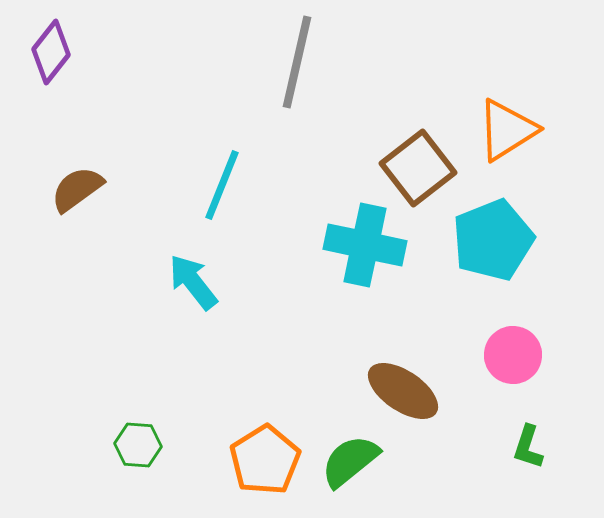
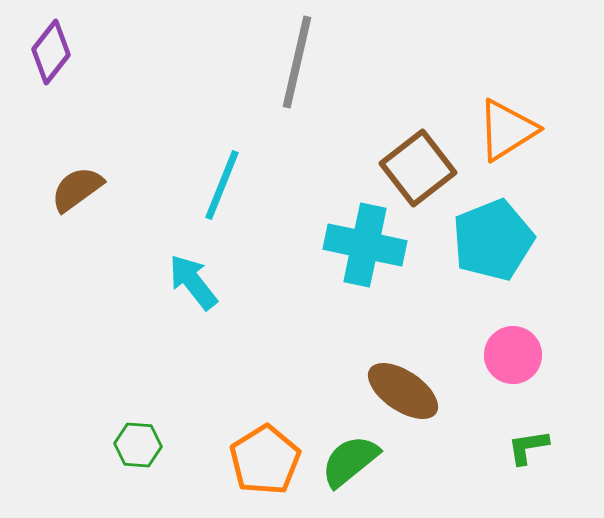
green L-shape: rotated 63 degrees clockwise
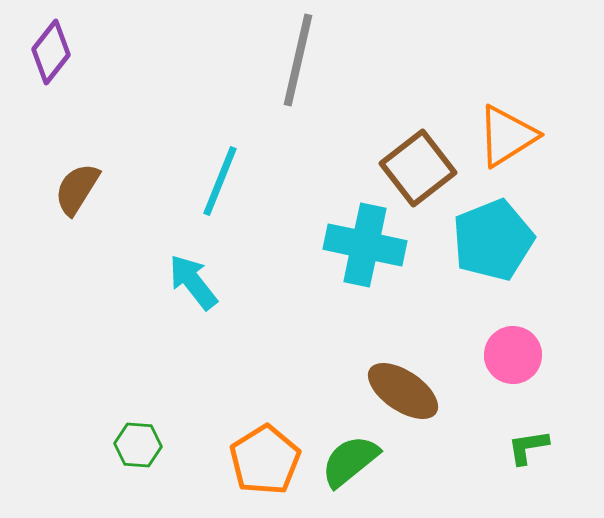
gray line: moved 1 px right, 2 px up
orange triangle: moved 6 px down
cyan line: moved 2 px left, 4 px up
brown semicircle: rotated 22 degrees counterclockwise
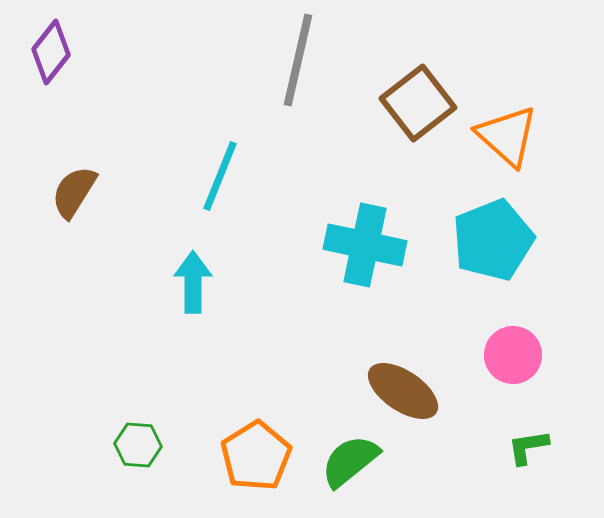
orange triangle: rotated 46 degrees counterclockwise
brown square: moved 65 px up
cyan line: moved 5 px up
brown semicircle: moved 3 px left, 3 px down
cyan arrow: rotated 38 degrees clockwise
orange pentagon: moved 9 px left, 4 px up
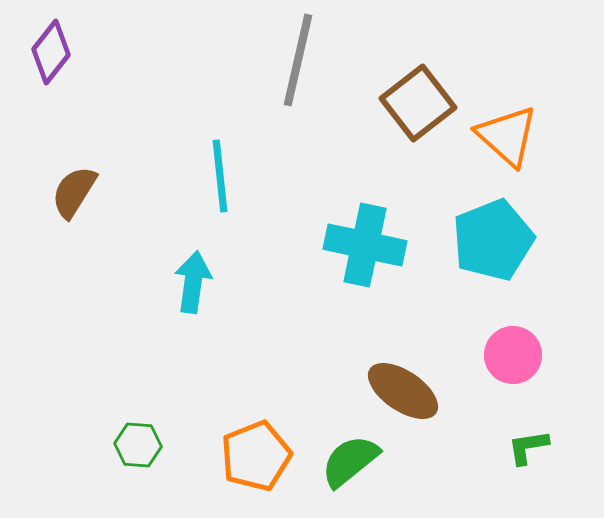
cyan line: rotated 28 degrees counterclockwise
cyan arrow: rotated 8 degrees clockwise
orange pentagon: rotated 10 degrees clockwise
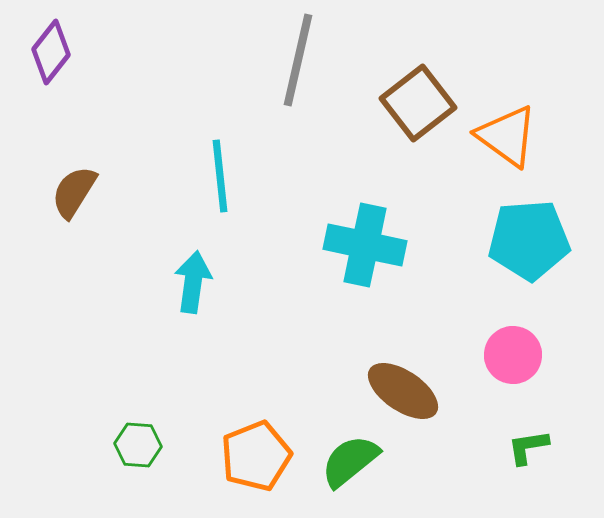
orange triangle: rotated 6 degrees counterclockwise
cyan pentagon: moved 36 px right; rotated 18 degrees clockwise
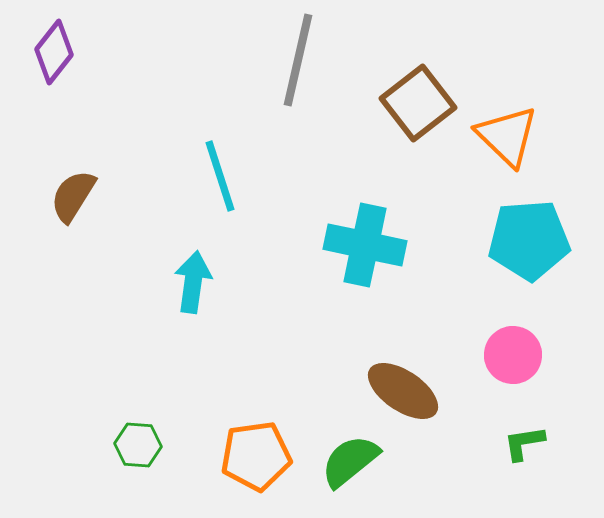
purple diamond: moved 3 px right
orange triangle: rotated 8 degrees clockwise
cyan line: rotated 12 degrees counterclockwise
brown semicircle: moved 1 px left, 4 px down
green L-shape: moved 4 px left, 4 px up
orange pentagon: rotated 14 degrees clockwise
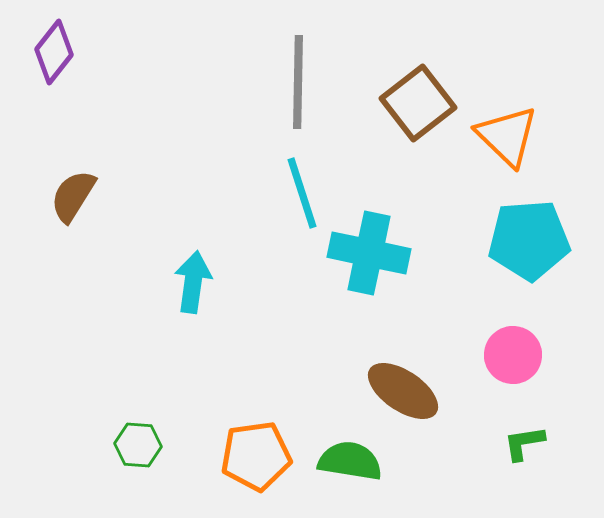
gray line: moved 22 px down; rotated 12 degrees counterclockwise
cyan line: moved 82 px right, 17 px down
cyan cross: moved 4 px right, 8 px down
green semicircle: rotated 48 degrees clockwise
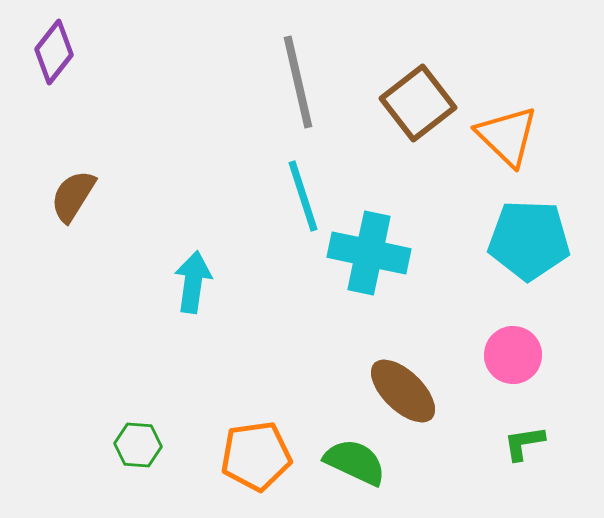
gray line: rotated 14 degrees counterclockwise
cyan line: moved 1 px right, 3 px down
cyan pentagon: rotated 6 degrees clockwise
brown ellipse: rotated 10 degrees clockwise
green semicircle: moved 5 px right, 1 px down; rotated 16 degrees clockwise
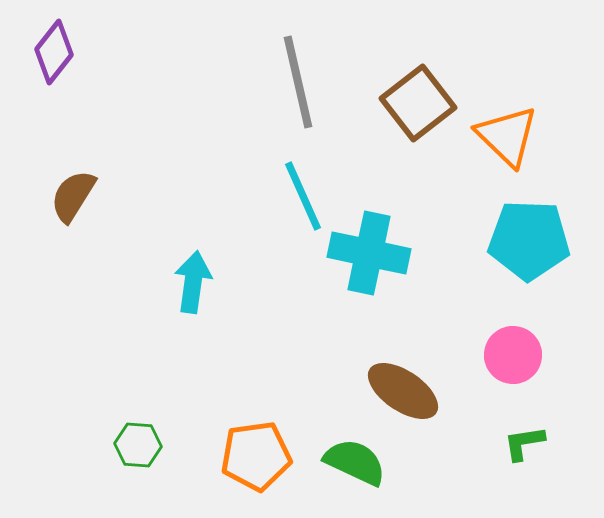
cyan line: rotated 6 degrees counterclockwise
brown ellipse: rotated 10 degrees counterclockwise
